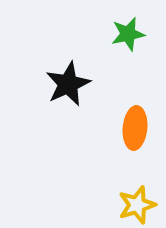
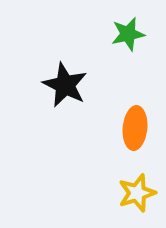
black star: moved 3 px left, 1 px down; rotated 21 degrees counterclockwise
yellow star: moved 12 px up
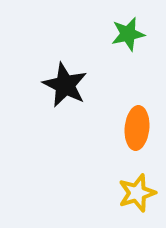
orange ellipse: moved 2 px right
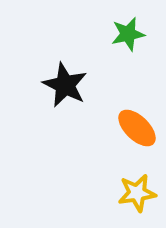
orange ellipse: rotated 51 degrees counterclockwise
yellow star: rotated 9 degrees clockwise
